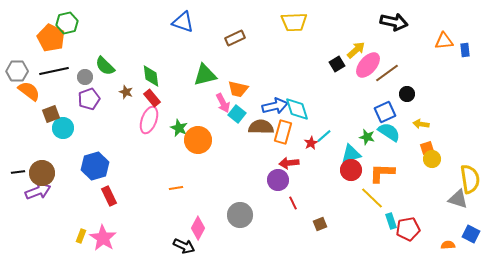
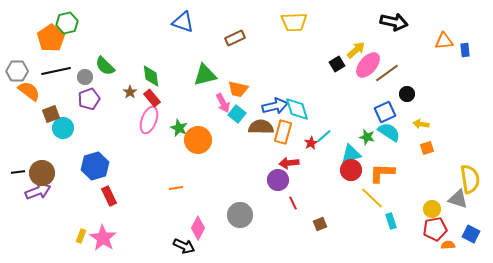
orange pentagon at (51, 38): rotated 12 degrees clockwise
black line at (54, 71): moved 2 px right
brown star at (126, 92): moved 4 px right; rotated 16 degrees clockwise
yellow circle at (432, 159): moved 50 px down
red pentagon at (408, 229): moved 27 px right
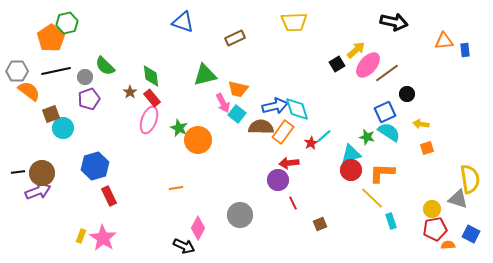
orange rectangle at (283, 132): rotated 20 degrees clockwise
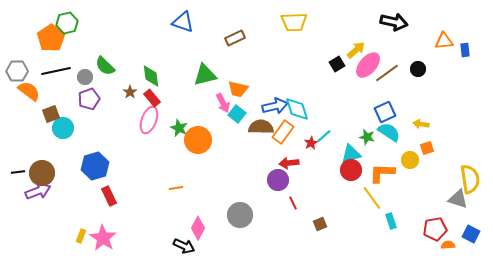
black circle at (407, 94): moved 11 px right, 25 px up
yellow line at (372, 198): rotated 10 degrees clockwise
yellow circle at (432, 209): moved 22 px left, 49 px up
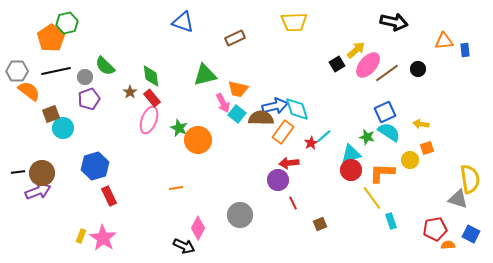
brown semicircle at (261, 127): moved 9 px up
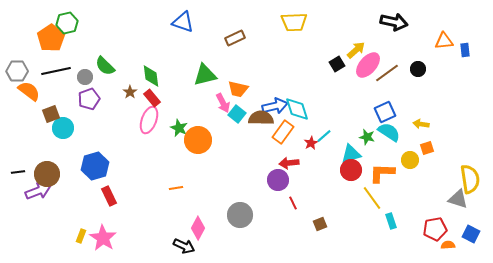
brown circle at (42, 173): moved 5 px right, 1 px down
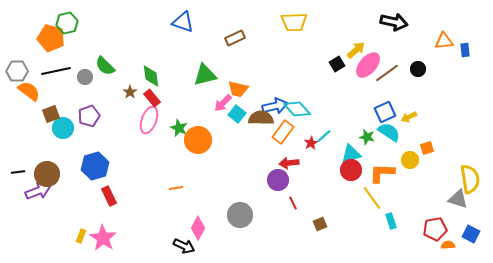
orange pentagon at (51, 38): rotated 24 degrees counterclockwise
purple pentagon at (89, 99): moved 17 px down
pink arrow at (223, 103): rotated 72 degrees clockwise
cyan diamond at (297, 109): rotated 24 degrees counterclockwise
yellow arrow at (421, 124): moved 12 px left, 7 px up; rotated 35 degrees counterclockwise
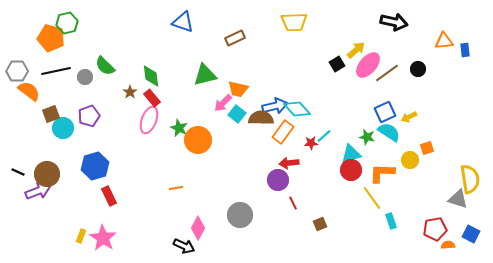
red star at (311, 143): rotated 24 degrees clockwise
black line at (18, 172): rotated 32 degrees clockwise
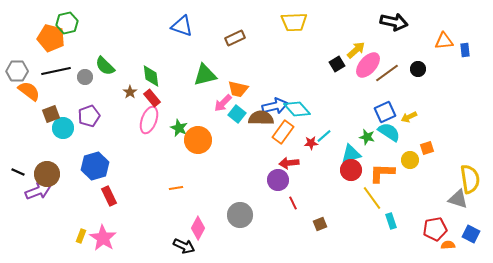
blue triangle at (183, 22): moved 1 px left, 4 px down
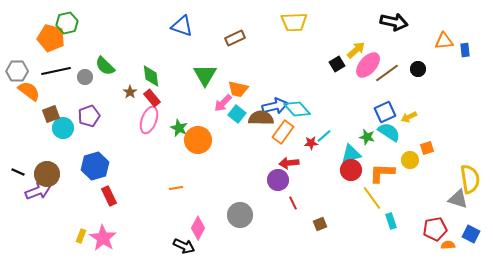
green triangle at (205, 75): rotated 45 degrees counterclockwise
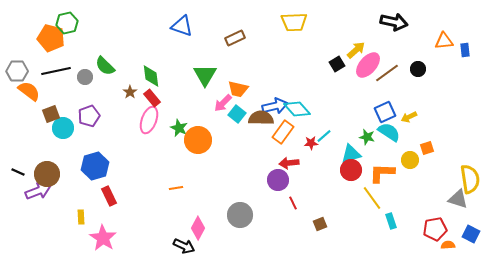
yellow rectangle at (81, 236): moved 19 px up; rotated 24 degrees counterclockwise
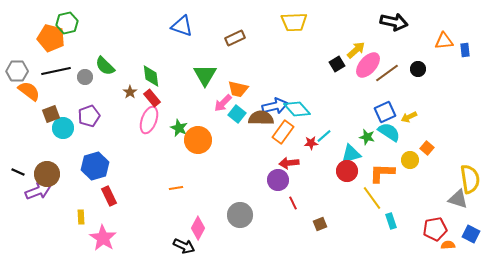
orange square at (427, 148): rotated 32 degrees counterclockwise
red circle at (351, 170): moved 4 px left, 1 px down
